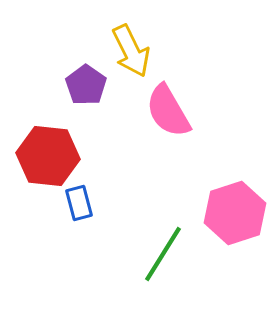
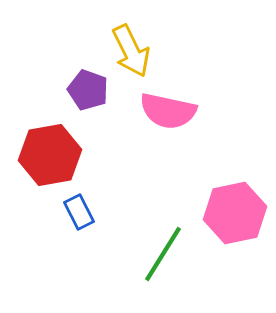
purple pentagon: moved 2 px right, 5 px down; rotated 15 degrees counterclockwise
pink semicircle: rotated 48 degrees counterclockwise
red hexagon: moved 2 px right, 1 px up; rotated 16 degrees counterclockwise
blue rectangle: moved 9 px down; rotated 12 degrees counterclockwise
pink hexagon: rotated 6 degrees clockwise
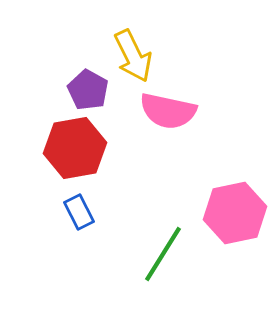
yellow arrow: moved 2 px right, 5 px down
purple pentagon: rotated 9 degrees clockwise
red hexagon: moved 25 px right, 7 px up
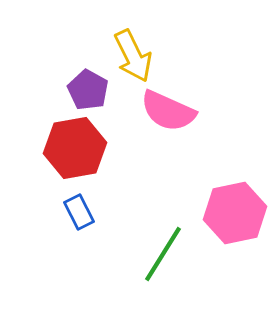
pink semicircle: rotated 12 degrees clockwise
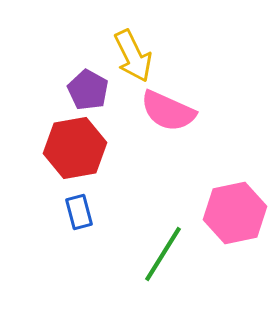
blue rectangle: rotated 12 degrees clockwise
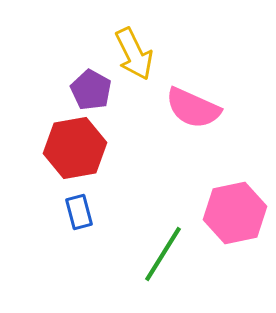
yellow arrow: moved 1 px right, 2 px up
purple pentagon: moved 3 px right
pink semicircle: moved 25 px right, 3 px up
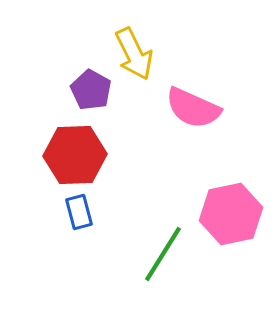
red hexagon: moved 7 px down; rotated 8 degrees clockwise
pink hexagon: moved 4 px left, 1 px down
